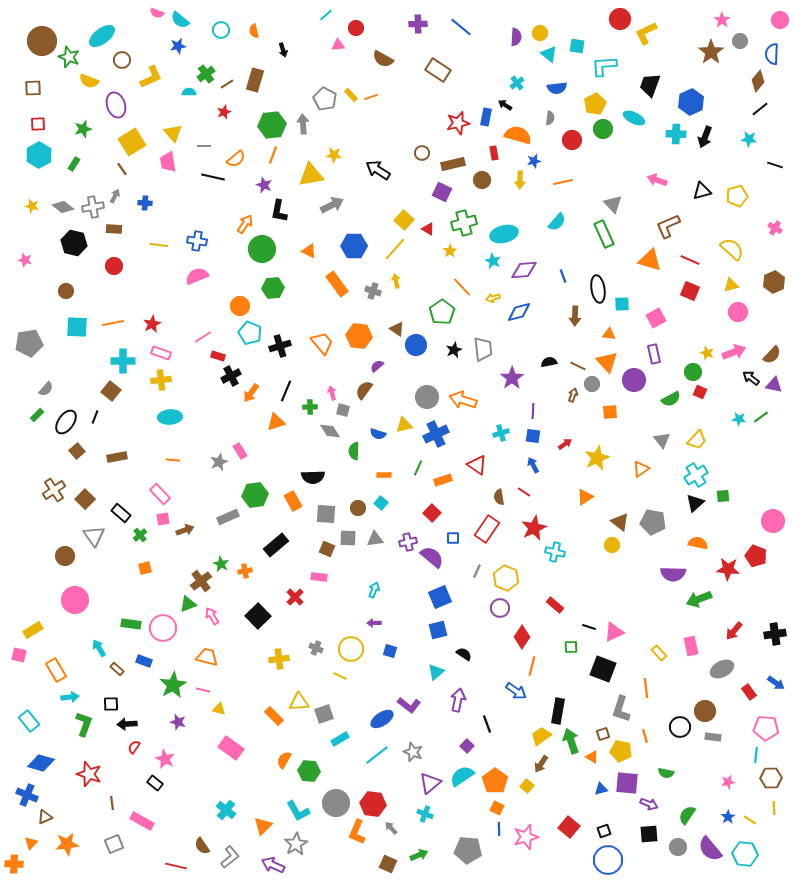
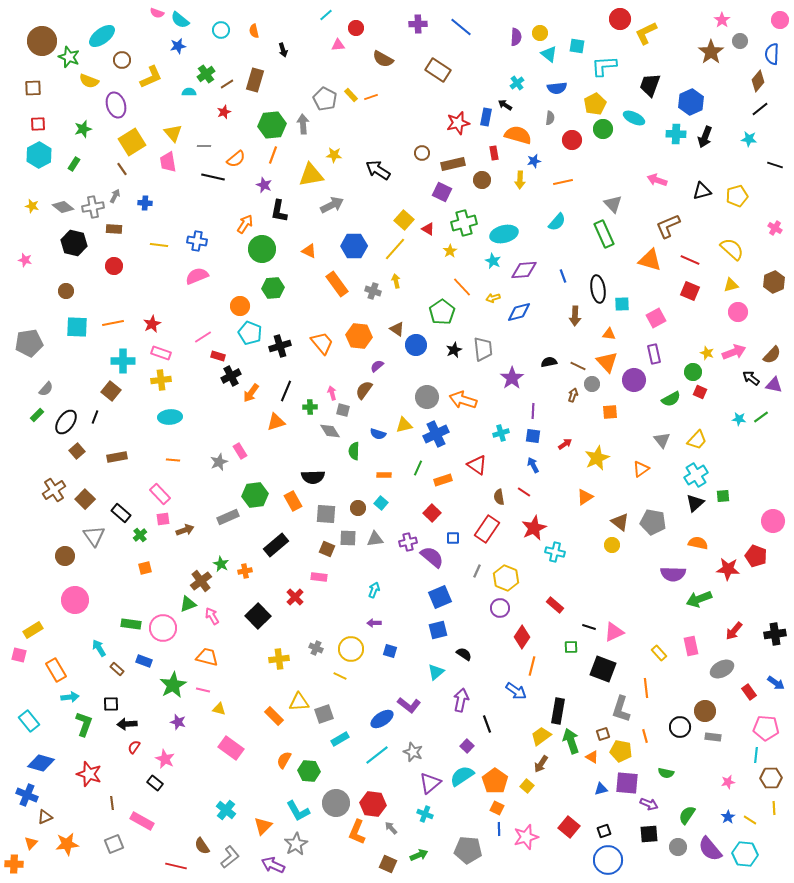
purple arrow at (458, 700): moved 3 px right
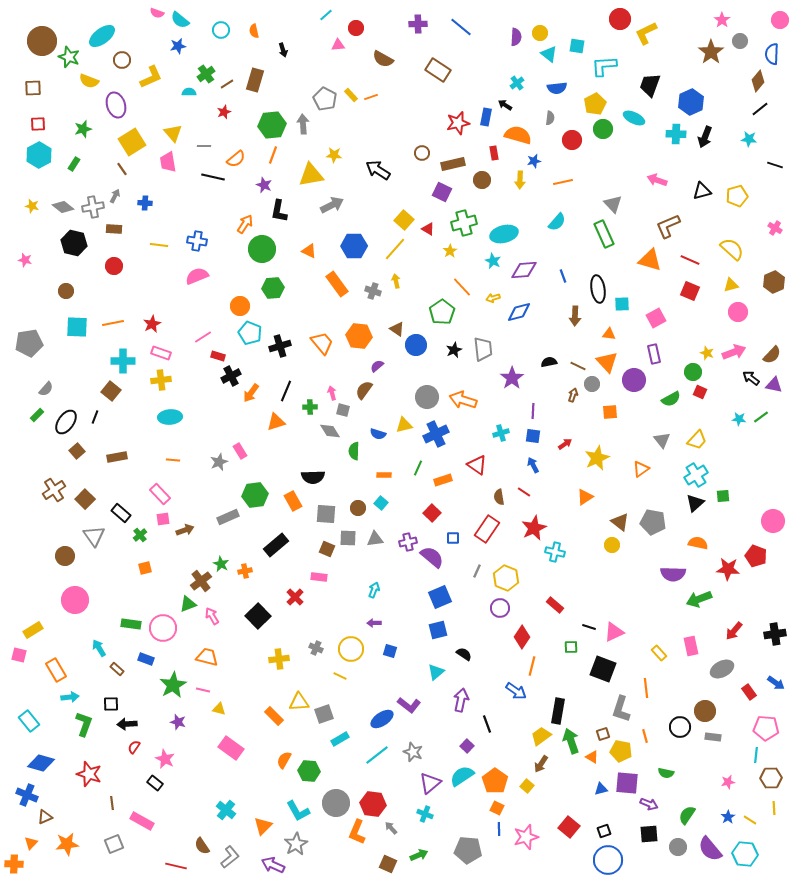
blue rectangle at (144, 661): moved 2 px right, 2 px up
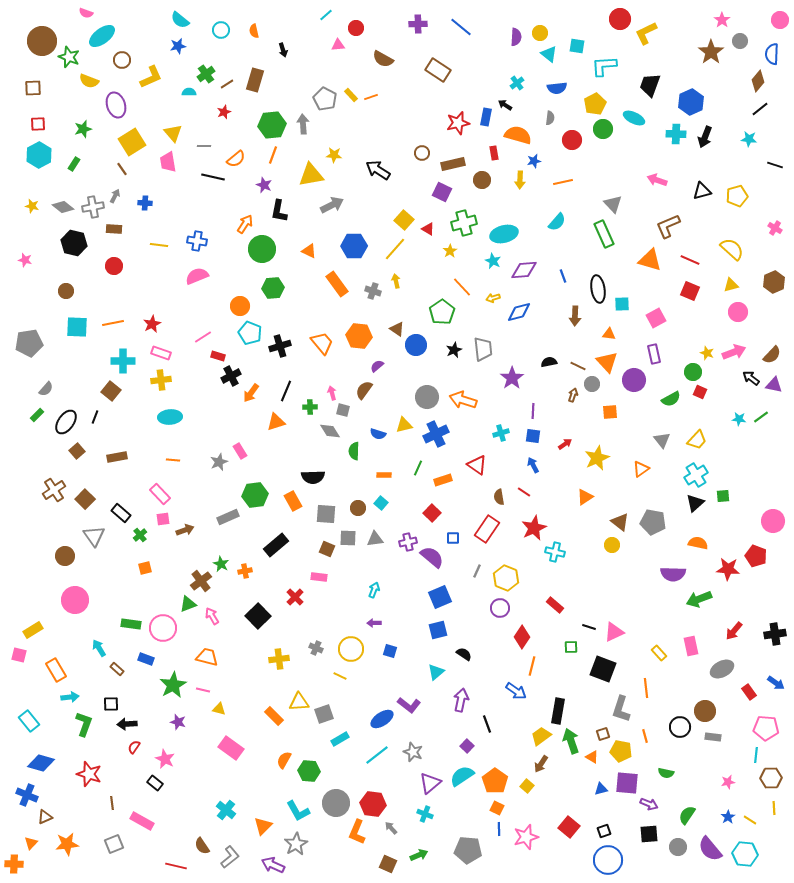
pink semicircle at (157, 13): moved 71 px left
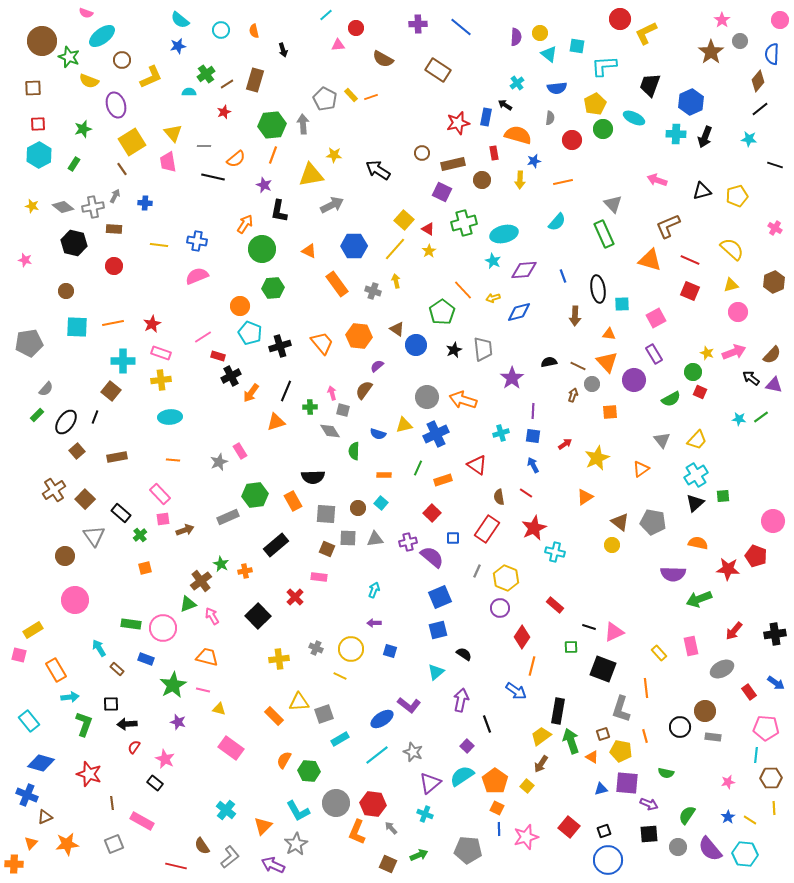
yellow star at (450, 251): moved 21 px left
orange line at (462, 287): moved 1 px right, 3 px down
purple rectangle at (654, 354): rotated 18 degrees counterclockwise
red line at (524, 492): moved 2 px right, 1 px down
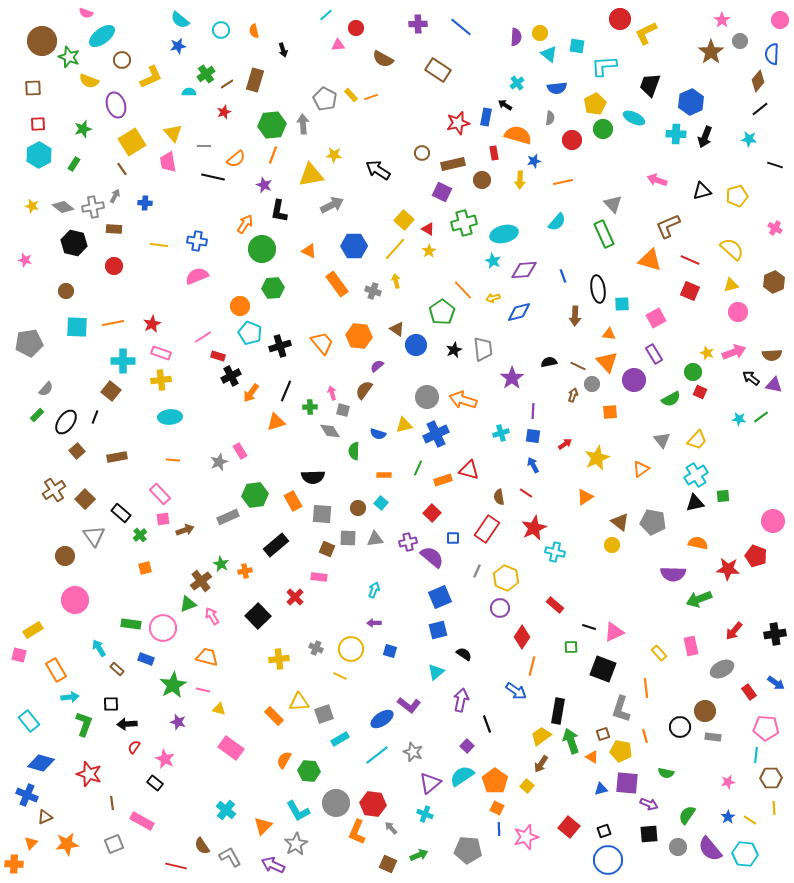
brown semicircle at (772, 355): rotated 42 degrees clockwise
red triangle at (477, 465): moved 8 px left, 5 px down; rotated 20 degrees counterclockwise
black triangle at (695, 503): rotated 30 degrees clockwise
gray square at (326, 514): moved 4 px left
gray L-shape at (230, 857): rotated 80 degrees counterclockwise
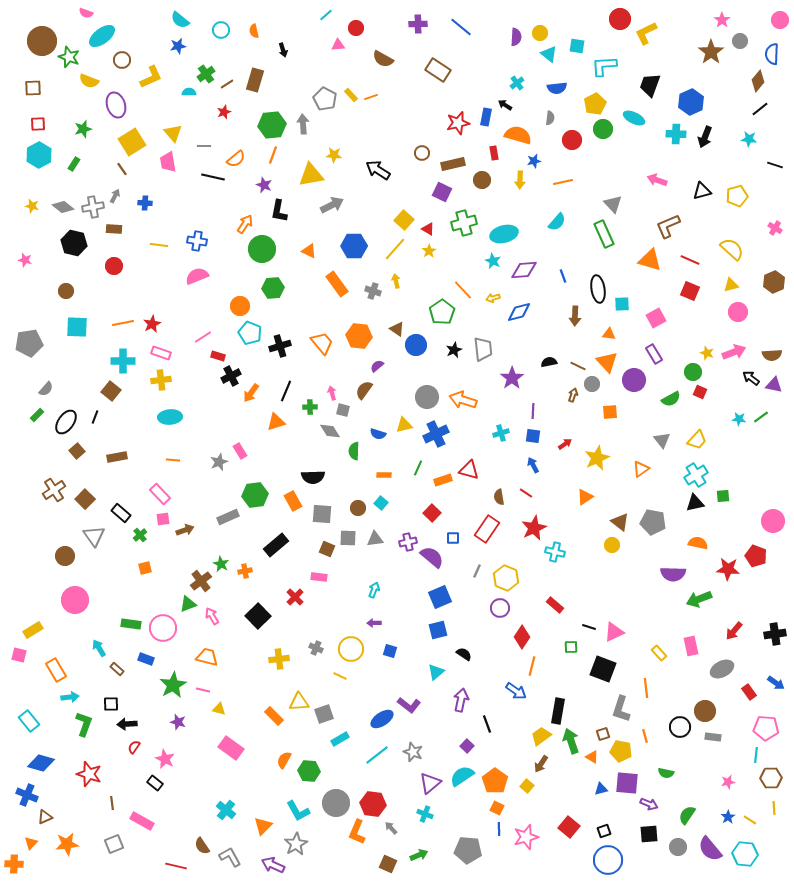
orange line at (113, 323): moved 10 px right
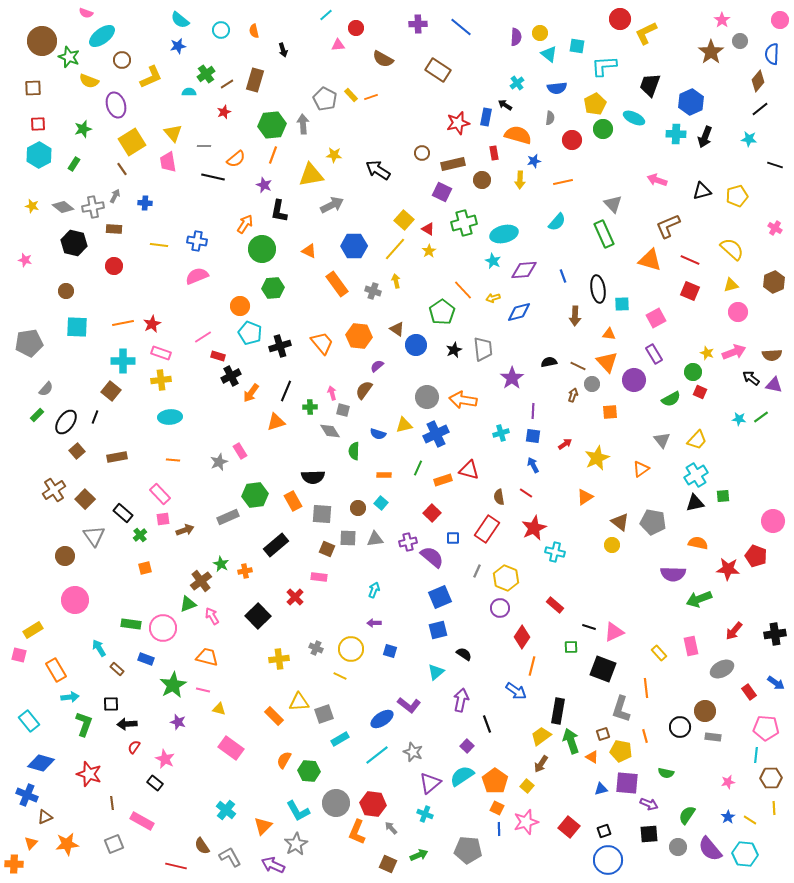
orange arrow at (463, 400): rotated 8 degrees counterclockwise
black rectangle at (121, 513): moved 2 px right
pink star at (526, 837): moved 15 px up
